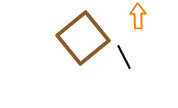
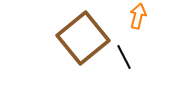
orange arrow: rotated 15 degrees clockwise
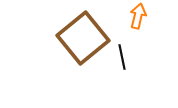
black line: moved 2 px left; rotated 15 degrees clockwise
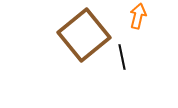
brown square: moved 1 px right, 3 px up
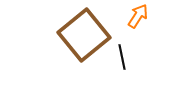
orange arrow: rotated 20 degrees clockwise
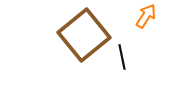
orange arrow: moved 8 px right
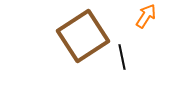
brown square: moved 1 px left, 1 px down; rotated 6 degrees clockwise
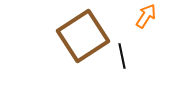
black line: moved 1 px up
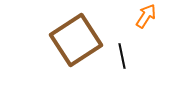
brown square: moved 7 px left, 4 px down
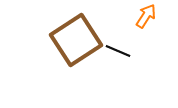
black line: moved 4 px left, 5 px up; rotated 55 degrees counterclockwise
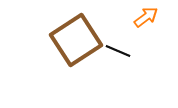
orange arrow: moved 1 px down; rotated 20 degrees clockwise
